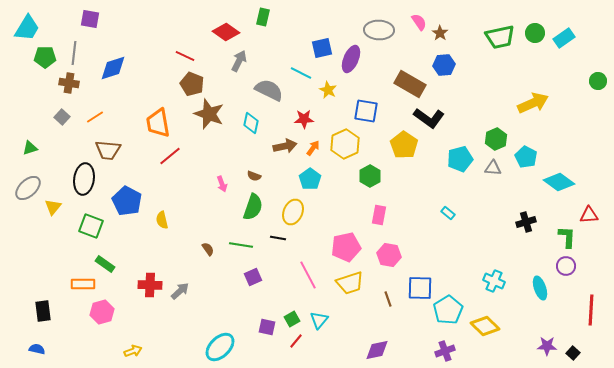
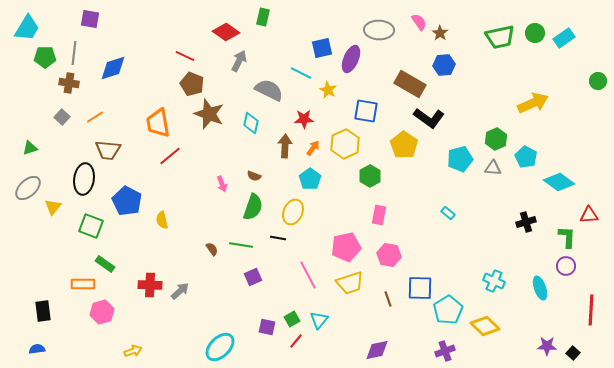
brown arrow at (285, 146): rotated 75 degrees counterclockwise
brown semicircle at (208, 249): moved 4 px right
blue semicircle at (37, 349): rotated 21 degrees counterclockwise
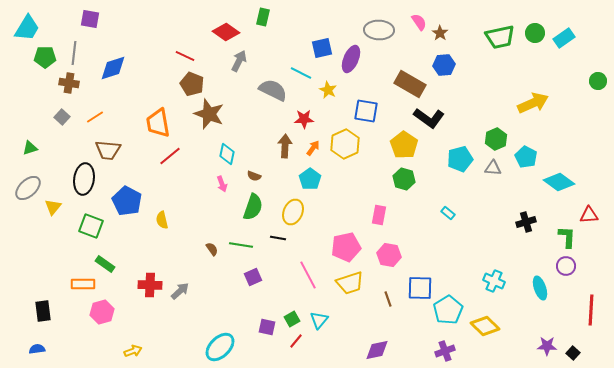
gray semicircle at (269, 90): moved 4 px right
cyan diamond at (251, 123): moved 24 px left, 31 px down
green hexagon at (370, 176): moved 34 px right, 3 px down; rotated 15 degrees counterclockwise
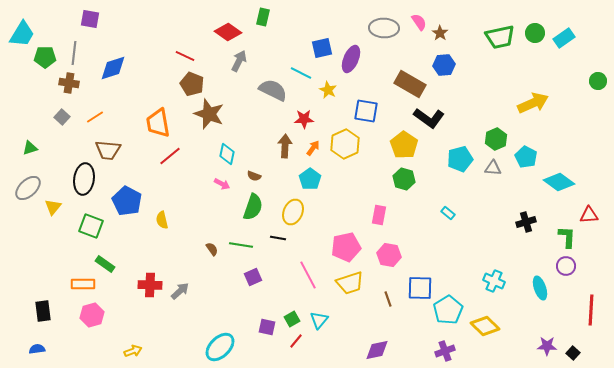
cyan trapezoid at (27, 28): moved 5 px left, 6 px down
gray ellipse at (379, 30): moved 5 px right, 2 px up
red diamond at (226, 32): moved 2 px right
pink arrow at (222, 184): rotated 42 degrees counterclockwise
pink hexagon at (102, 312): moved 10 px left, 3 px down
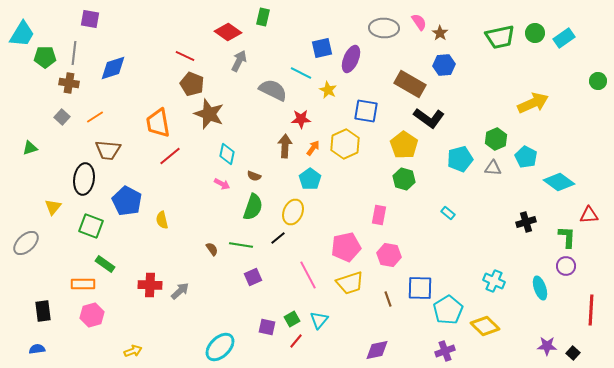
red star at (304, 119): moved 3 px left
gray ellipse at (28, 188): moved 2 px left, 55 px down
black line at (278, 238): rotated 49 degrees counterclockwise
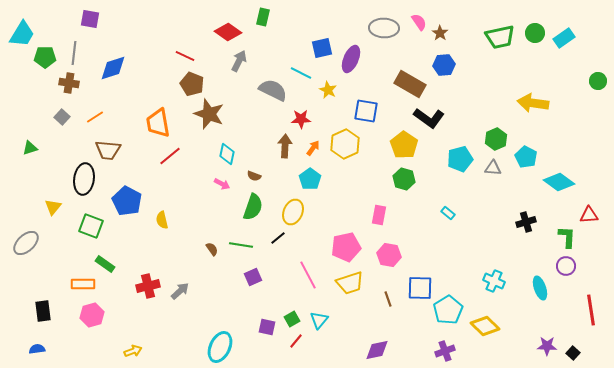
yellow arrow at (533, 103): rotated 148 degrees counterclockwise
red cross at (150, 285): moved 2 px left, 1 px down; rotated 15 degrees counterclockwise
red line at (591, 310): rotated 12 degrees counterclockwise
cyan ellipse at (220, 347): rotated 20 degrees counterclockwise
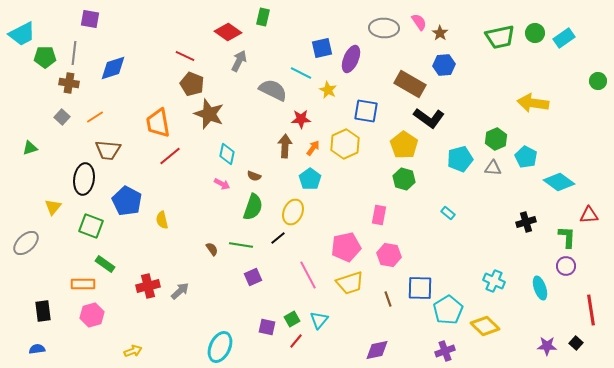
cyan trapezoid at (22, 34): rotated 32 degrees clockwise
black square at (573, 353): moved 3 px right, 10 px up
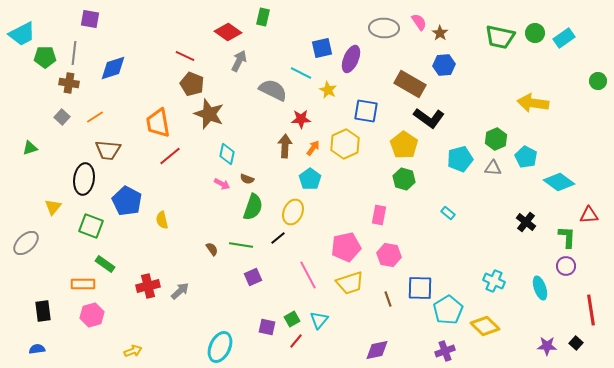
green trapezoid at (500, 37): rotated 24 degrees clockwise
brown semicircle at (254, 176): moved 7 px left, 3 px down
black cross at (526, 222): rotated 36 degrees counterclockwise
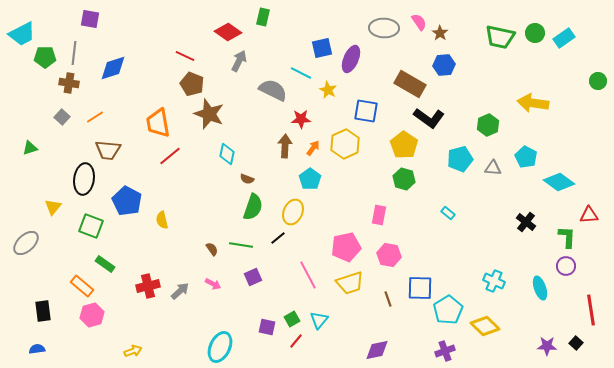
green hexagon at (496, 139): moved 8 px left, 14 px up
pink arrow at (222, 184): moved 9 px left, 100 px down
orange rectangle at (83, 284): moved 1 px left, 2 px down; rotated 40 degrees clockwise
